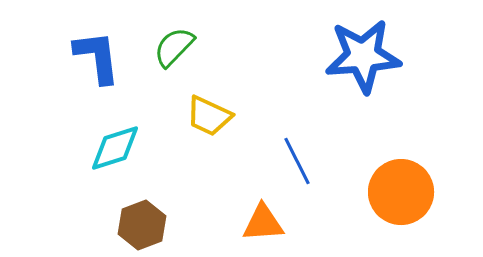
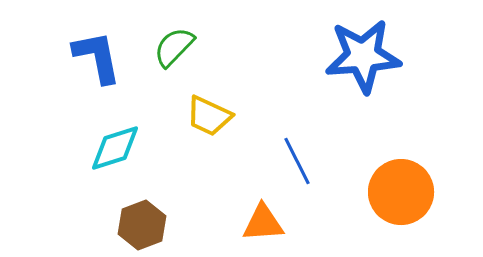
blue L-shape: rotated 4 degrees counterclockwise
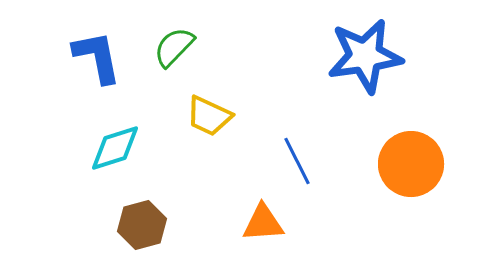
blue star: moved 2 px right; rotated 4 degrees counterclockwise
orange circle: moved 10 px right, 28 px up
brown hexagon: rotated 6 degrees clockwise
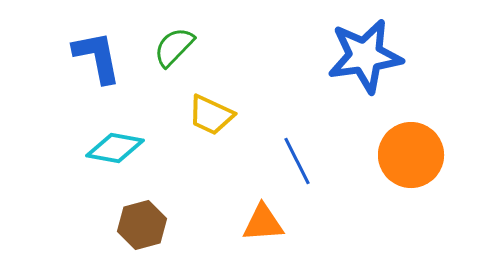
yellow trapezoid: moved 2 px right, 1 px up
cyan diamond: rotated 28 degrees clockwise
orange circle: moved 9 px up
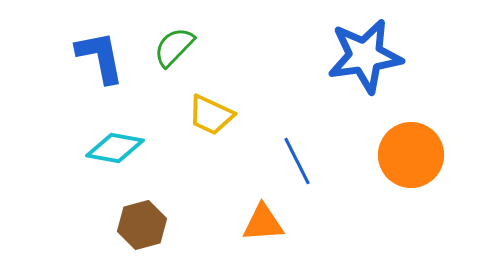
blue L-shape: moved 3 px right
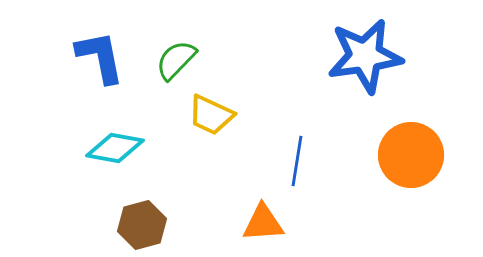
green semicircle: moved 2 px right, 13 px down
blue line: rotated 36 degrees clockwise
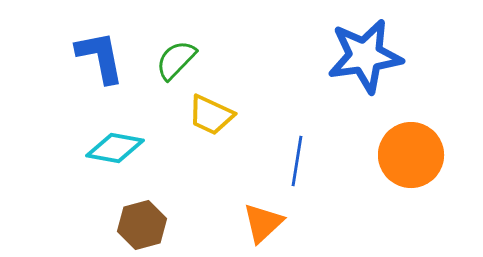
orange triangle: rotated 39 degrees counterclockwise
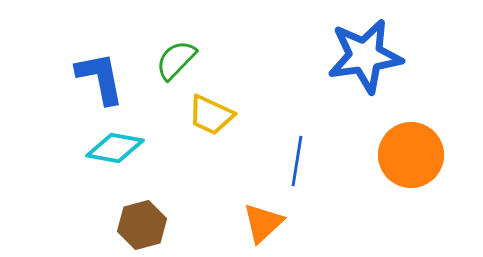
blue L-shape: moved 21 px down
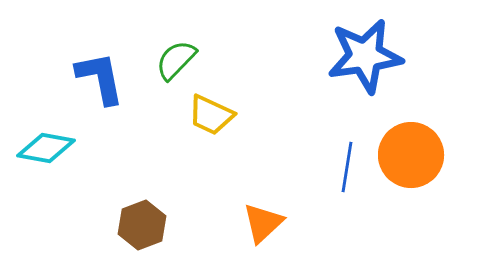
cyan diamond: moved 69 px left
blue line: moved 50 px right, 6 px down
brown hexagon: rotated 6 degrees counterclockwise
